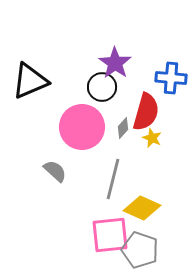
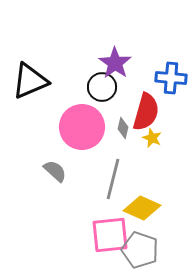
gray diamond: rotated 30 degrees counterclockwise
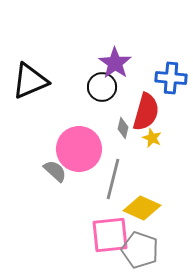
pink circle: moved 3 px left, 22 px down
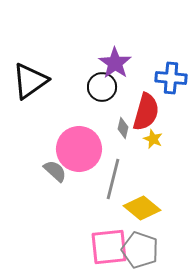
black triangle: rotated 12 degrees counterclockwise
yellow star: moved 1 px right, 1 px down
yellow diamond: rotated 15 degrees clockwise
pink square: moved 1 px left, 12 px down
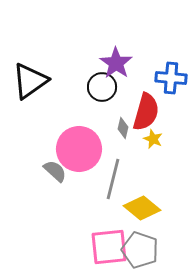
purple star: moved 1 px right
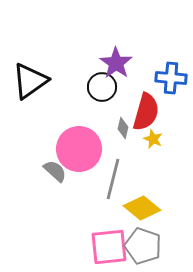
gray pentagon: moved 3 px right, 4 px up
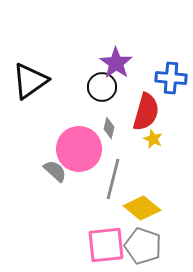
gray diamond: moved 14 px left
pink square: moved 3 px left, 2 px up
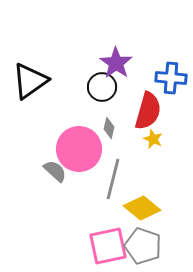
red semicircle: moved 2 px right, 1 px up
pink square: moved 2 px right, 1 px down; rotated 6 degrees counterclockwise
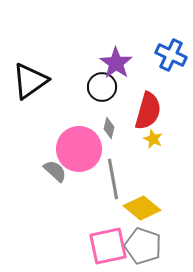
blue cross: moved 23 px up; rotated 20 degrees clockwise
gray line: rotated 24 degrees counterclockwise
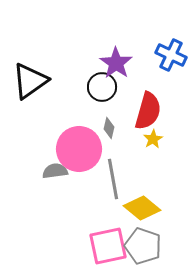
yellow star: rotated 18 degrees clockwise
gray semicircle: rotated 50 degrees counterclockwise
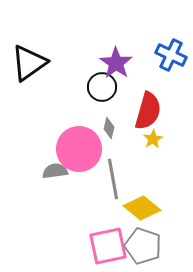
black triangle: moved 1 px left, 18 px up
